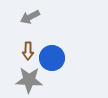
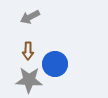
blue circle: moved 3 px right, 6 px down
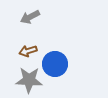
brown arrow: rotated 72 degrees clockwise
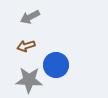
brown arrow: moved 2 px left, 5 px up
blue circle: moved 1 px right, 1 px down
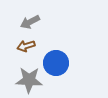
gray arrow: moved 5 px down
blue circle: moved 2 px up
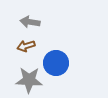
gray arrow: rotated 36 degrees clockwise
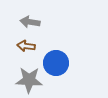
brown arrow: rotated 24 degrees clockwise
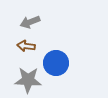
gray arrow: rotated 30 degrees counterclockwise
gray star: moved 1 px left
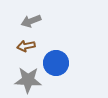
gray arrow: moved 1 px right, 1 px up
brown arrow: rotated 18 degrees counterclockwise
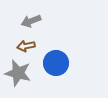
gray star: moved 10 px left, 7 px up; rotated 12 degrees clockwise
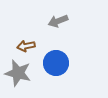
gray arrow: moved 27 px right
